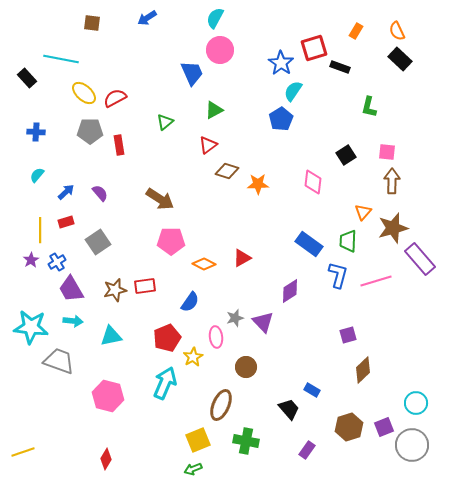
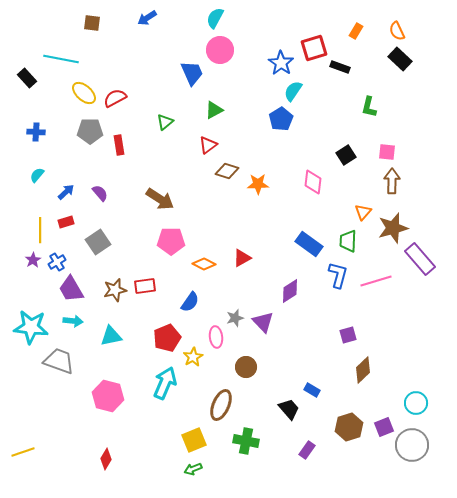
purple star at (31, 260): moved 2 px right
yellow square at (198, 440): moved 4 px left
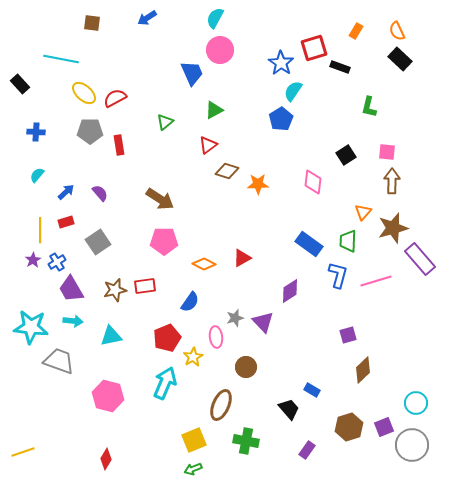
black rectangle at (27, 78): moved 7 px left, 6 px down
pink pentagon at (171, 241): moved 7 px left
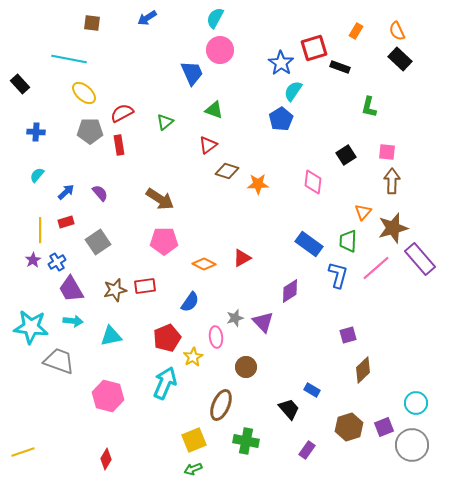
cyan line at (61, 59): moved 8 px right
red semicircle at (115, 98): moved 7 px right, 15 px down
green triangle at (214, 110): rotated 48 degrees clockwise
pink line at (376, 281): moved 13 px up; rotated 24 degrees counterclockwise
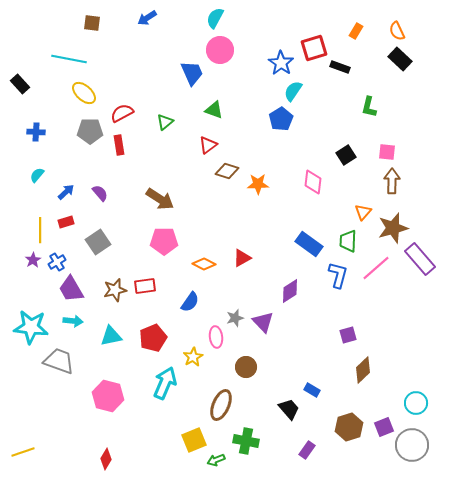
red pentagon at (167, 338): moved 14 px left
green arrow at (193, 469): moved 23 px right, 9 px up
